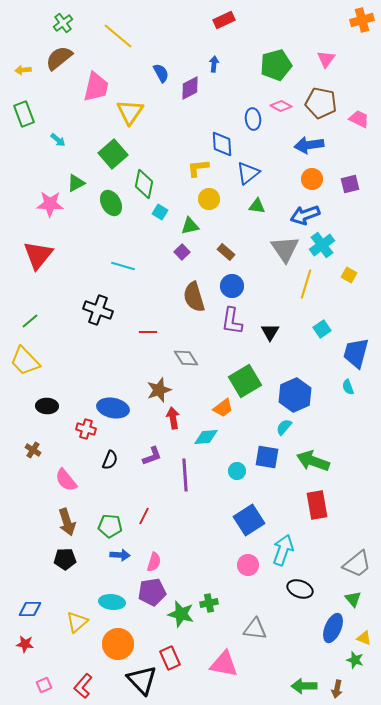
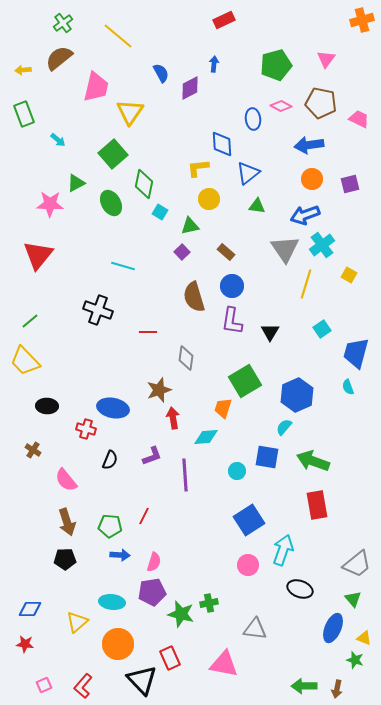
gray diamond at (186, 358): rotated 40 degrees clockwise
blue hexagon at (295, 395): moved 2 px right
orange trapezoid at (223, 408): rotated 145 degrees clockwise
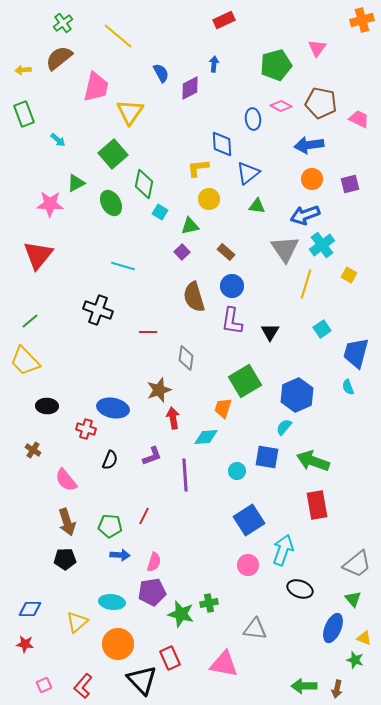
pink triangle at (326, 59): moved 9 px left, 11 px up
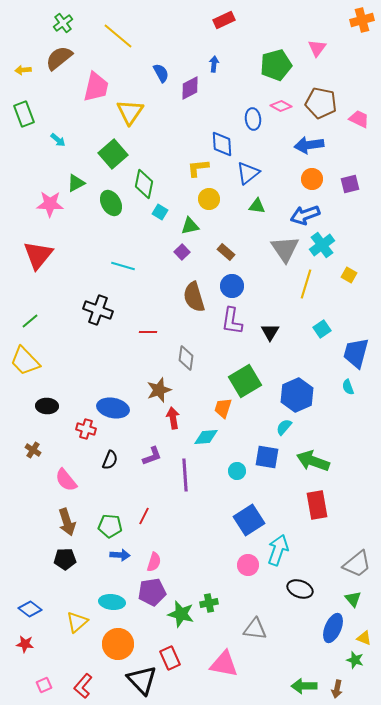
cyan arrow at (283, 550): moved 5 px left
blue diamond at (30, 609): rotated 35 degrees clockwise
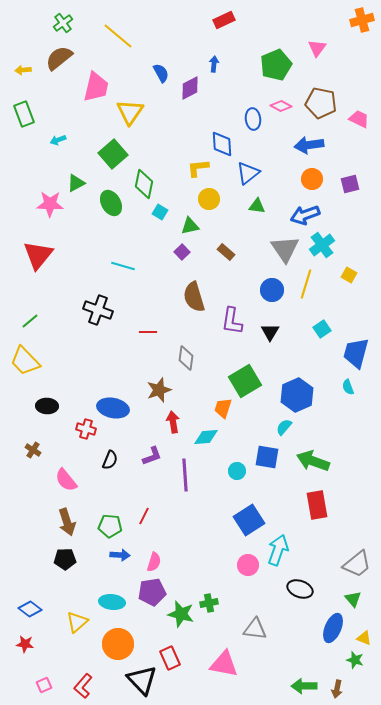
green pentagon at (276, 65): rotated 8 degrees counterclockwise
cyan arrow at (58, 140): rotated 119 degrees clockwise
blue circle at (232, 286): moved 40 px right, 4 px down
red arrow at (173, 418): moved 4 px down
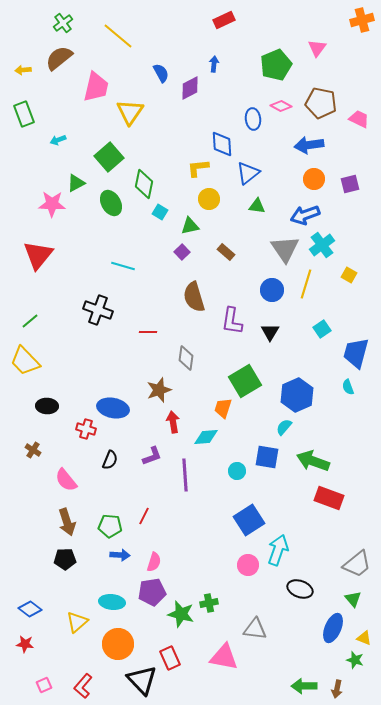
green square at (113, 154): moved 4 px left, 3 px down
orange circle at (312, 179): moved 2 px right
pink star at (50, 204): moved 2 px right
red rectangle at (317, 505): moved 12 px right, 7 px up; rotated 60 degrees counterclockwise
pink triangle at (224, 664): moved 7 px up
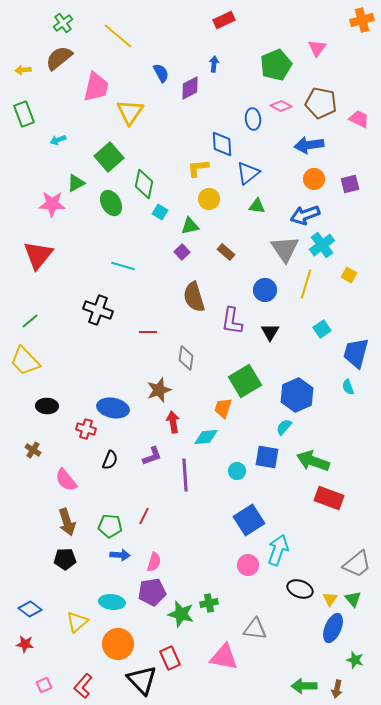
blue circle at (272, 290): moved 7 px left
yellow triangle at (364, 638): moved 34 px left, 39 px up; rotated 42 degrees clockwise
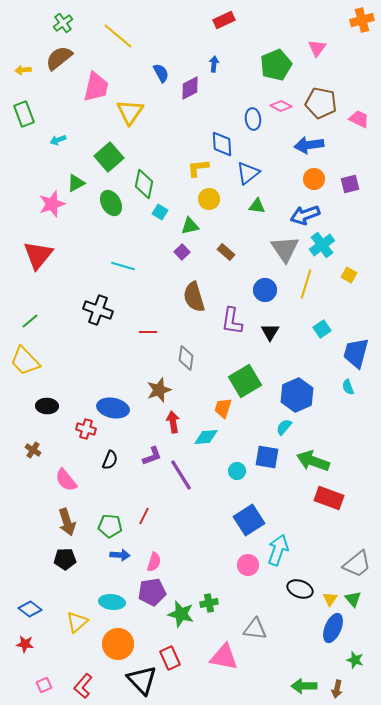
pink star at (52, 204): rotated 20 degrees counterclockwise
purple line at (185, 475): moved 4 px left; rotated 28 degrees counterclockwise
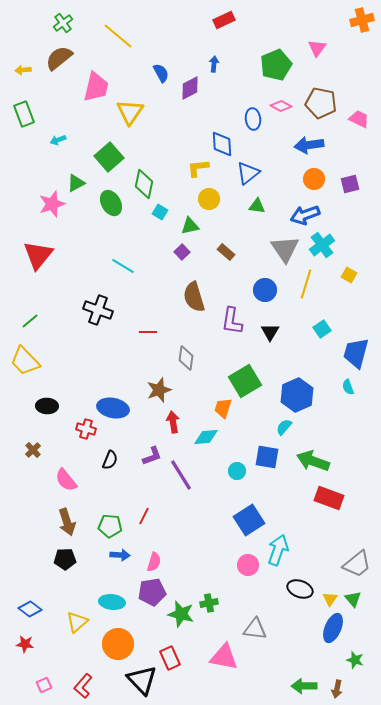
cyan line at (123, 266): rotated 15 degrees clockwise
brown cross at (33, 450): rotated 14 degrees clockwise
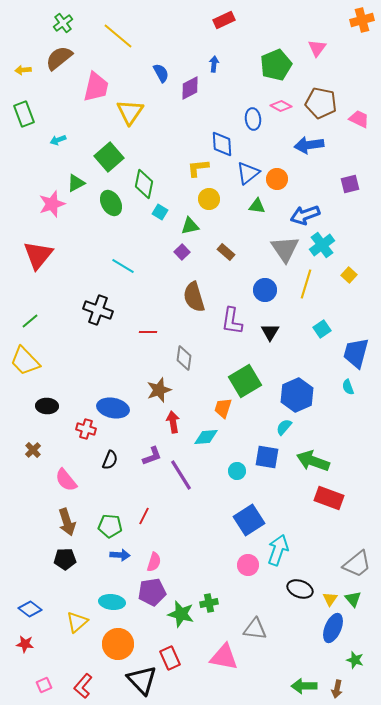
orange circle at (314, 179): moved 37 px left
yellow square at (349, 275): rotated 14 degrees clockwise
gray diamond at (186, 358): moved 2 px left
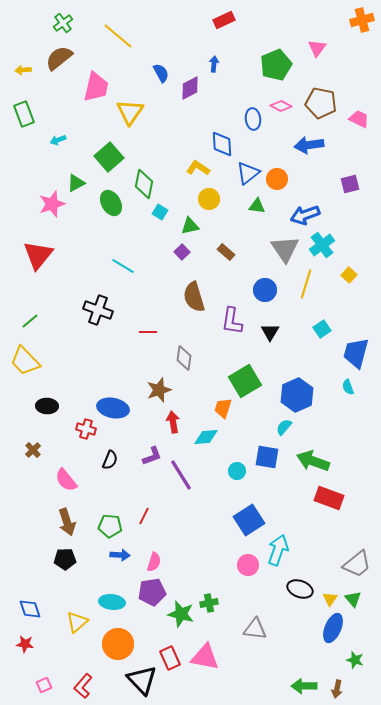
yellow L-shape at (198, 168): rotated 40 degrees clockwise
blue diamond at (30, 609): rotated 35 degrees clockwise
pink triangle at (224, 657): moved 19 px left
